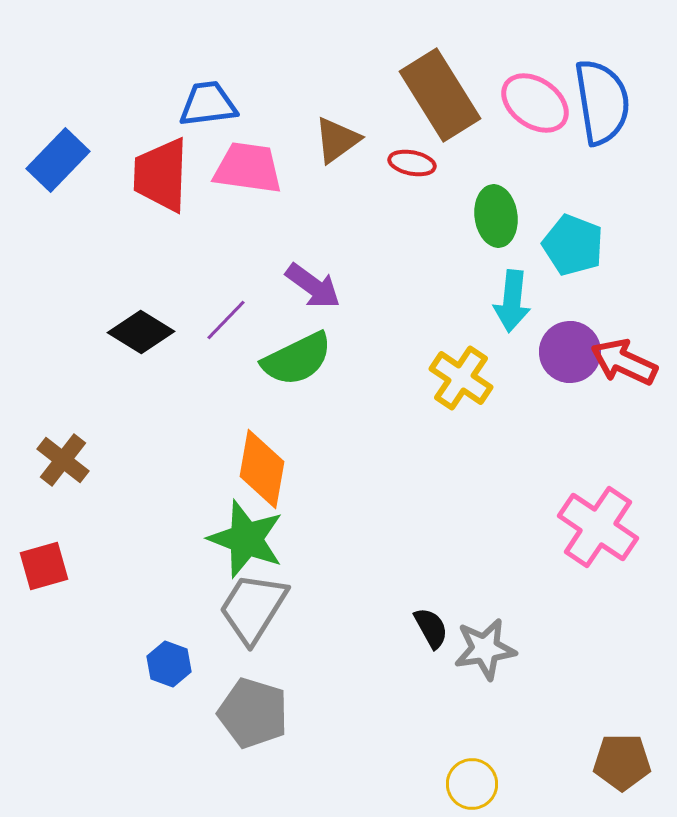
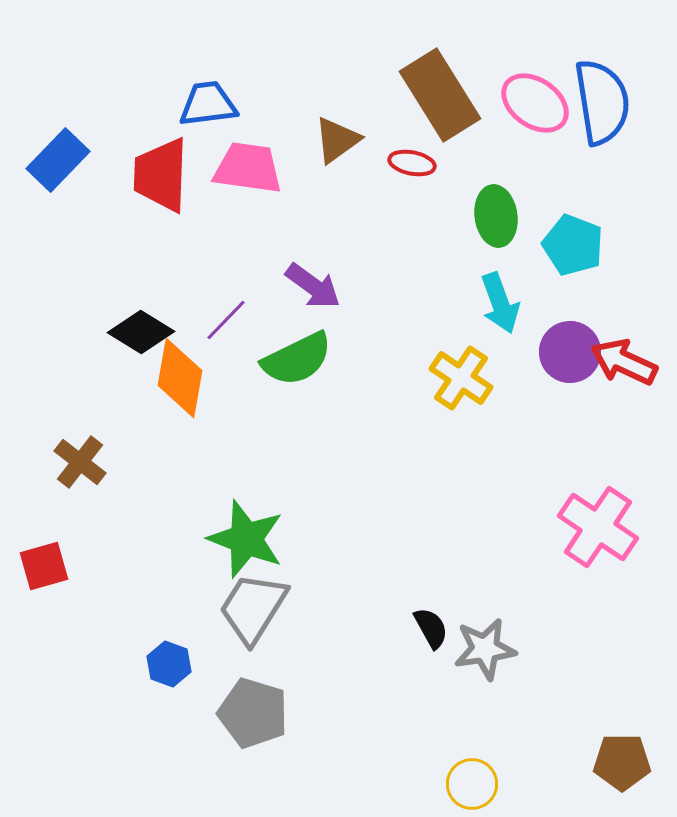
cyan arrow: moved 12 px left, 2 px down; rotated 26 degrees counterclockwise
brown cross: moved 17 px right, 2 px down
orange diamond: moved 82 px left, 91 px up
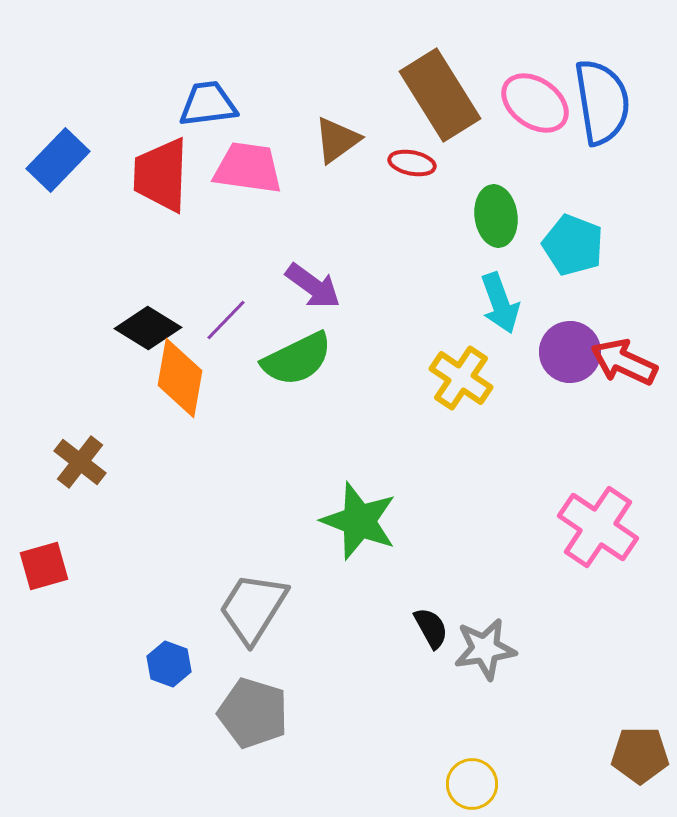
black diamond: moved 7 px right, 4 px up
green star: moved 113 px right, 18 px up
brown pentagon: moved 18 px right, 7 px up
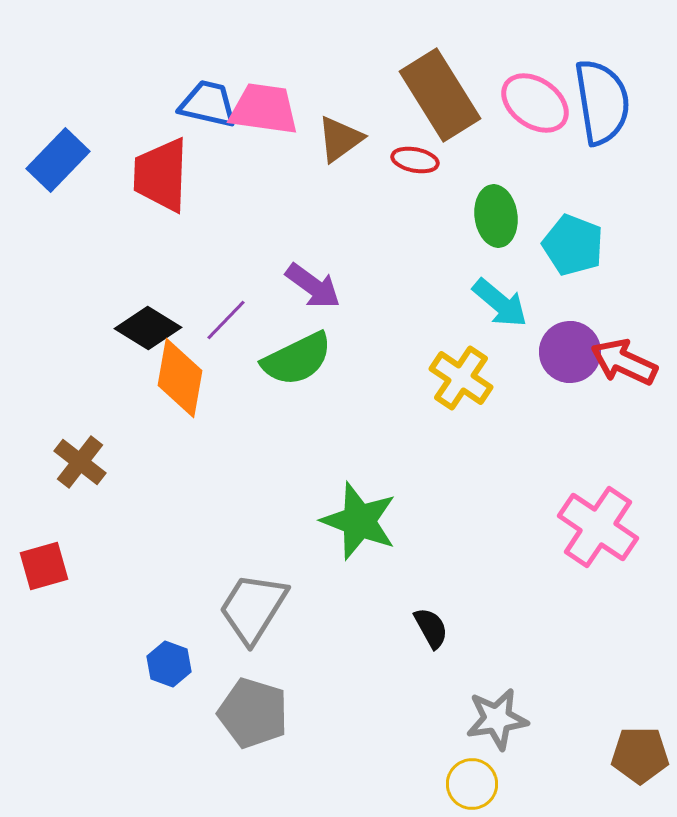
blue trapezoid: rotated 20 degrees clockwise
brown triangle: moved 3 px right, 1 px up
red ellipse: moved 3 px right, 3 px up
pink trapezoid: moved 16 px right, 59 px up
cyan arrow: rotated 30 degrees counterclockwise
gray star: moved 12 px right, 70 px down
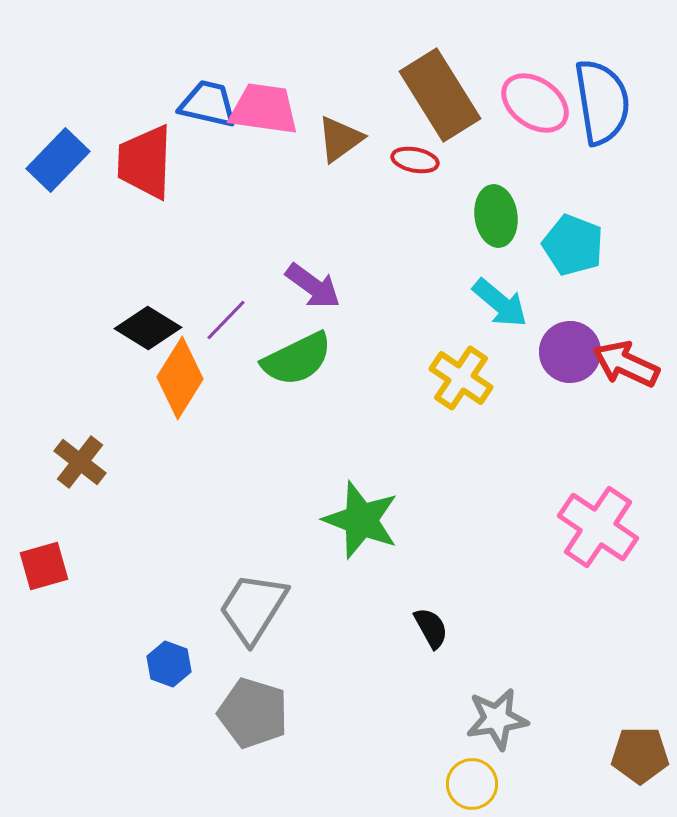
red trapezoid: moved 16 px left, 13 px up
red arrow: moved 2 px right, 2 px down
orange diamond: rotated 22 degrees clockwise
green star: moved 2 px right, 1 px up
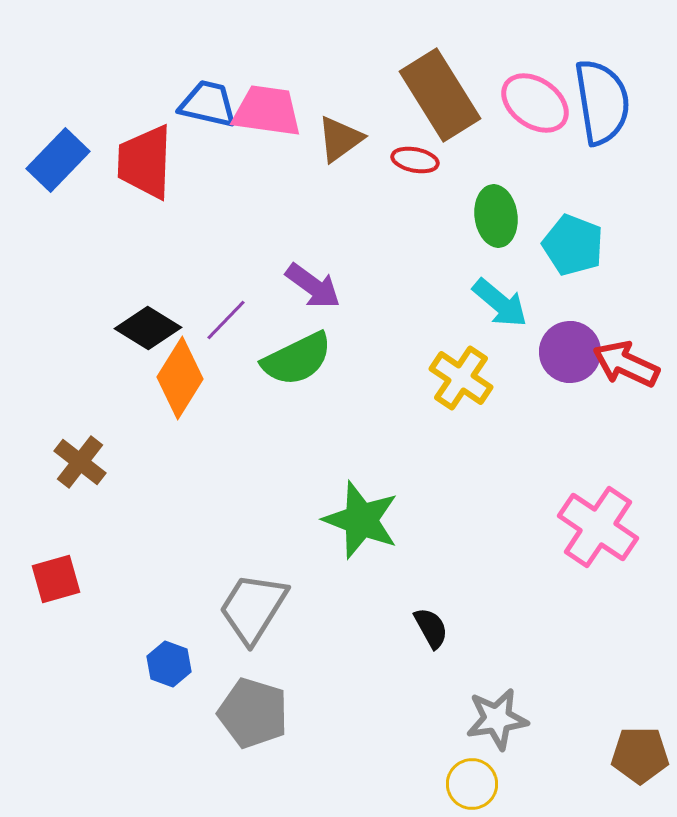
pink trapezoid: moved 3 px right, 2 px down
red square: moved 12 px right, 13 px down
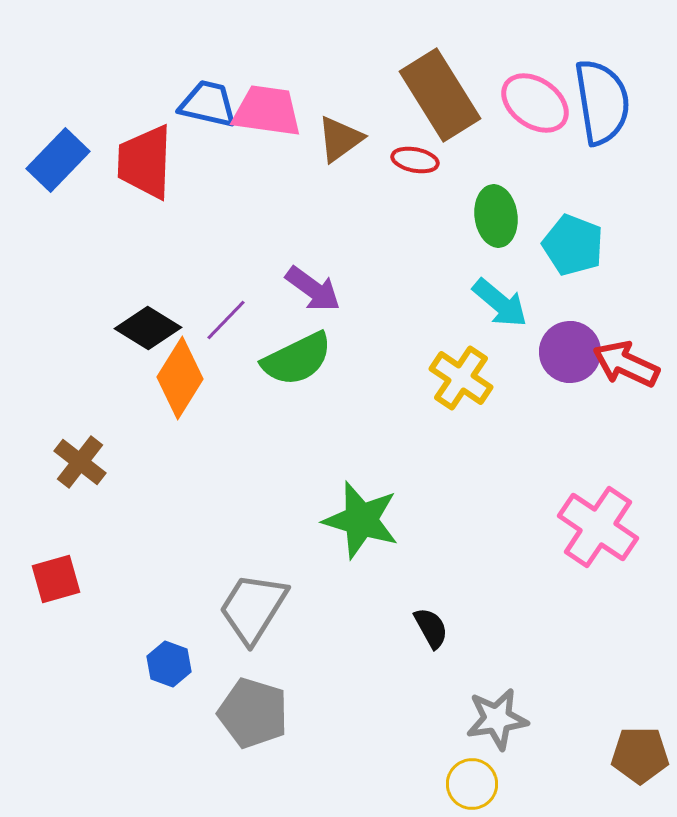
purple arrow: moved 3 px down
green star: rotated 4 degrees counterclockwise
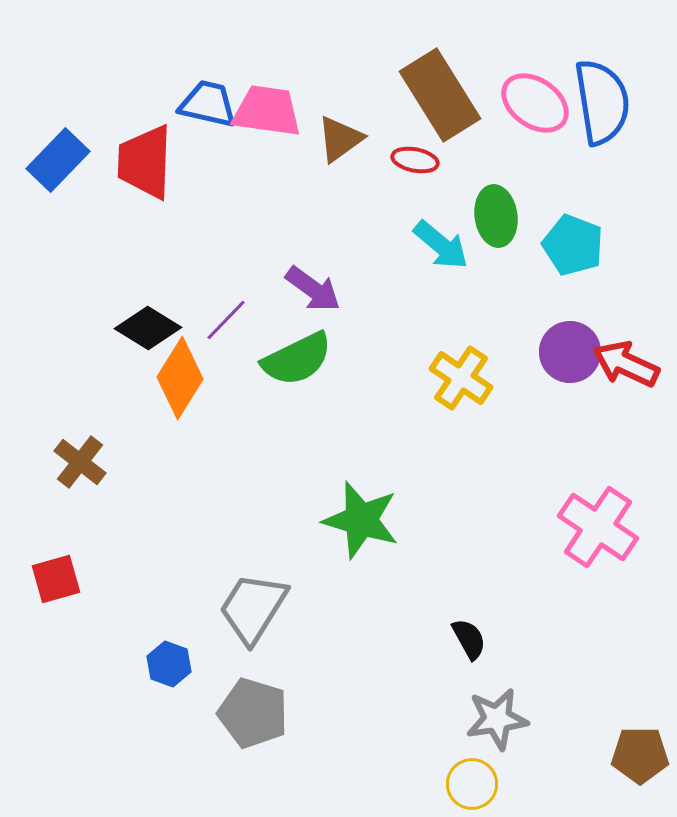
cyan arrow: moved 59 px left, 58 px up
black semicircle: moved 38 px right, 11 px down
